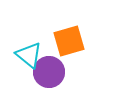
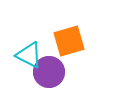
cyan triangle: rotated 12 degrees counterclockwise
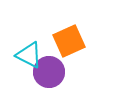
orange square: rotated 8 degrees counterclockwise
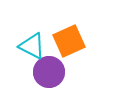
cyan triangle: moved 3 px right, 9 px up
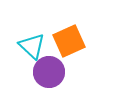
cyan triangle: rotated 16 degrees clockwise
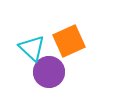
cyan triangle: moved 2 px down
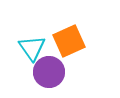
cyan triangle: rotated 12 degrees clockwise
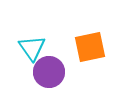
orange square: moved 21 px right, 6 px down; rotated 12 degrees clockwise
